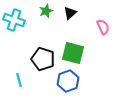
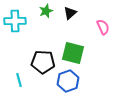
cyan cross: moved 1 px right, 1 px down; rotated 20 degrees counterclockwise
black pentagon: moved 3 px down; rotated 15 degrees counterclockwise
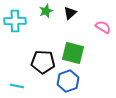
pink semicircle: rotated 35 degrees counterclockwise
cyan line: moved 2 px left, 6 px down; rotated 64 degrees counterclockwise
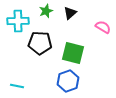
cyan cross: moved 3 px right
black pentagon: moved 3 px left, 19 px up
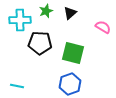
cyan cross: moved 2 px right, 1 px up
blue hexagon: moved 2 px right, 3 px down
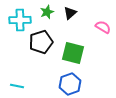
green star: moved 1 px right, 1 px down
black pentagon: moved 1 px right, 1 px up; rotated 20 degrees counterclockwise
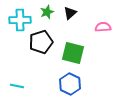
pink semicircle: rotated 35 degrees counterclockwise
blue hexagon: rotated 15 degrees counterclockwise
